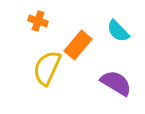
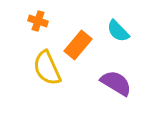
yellow semicircle: rotated 48 degrees counterclockwise
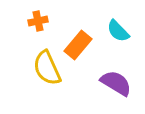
orange cross: rotated 30 degrees counterclockwise
